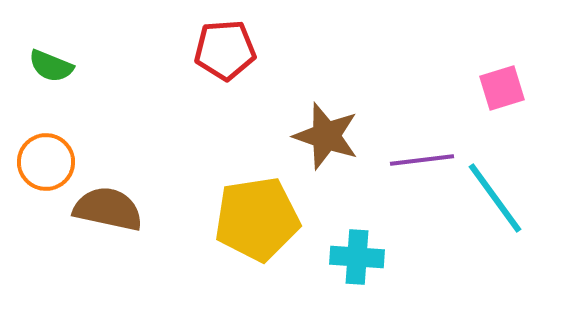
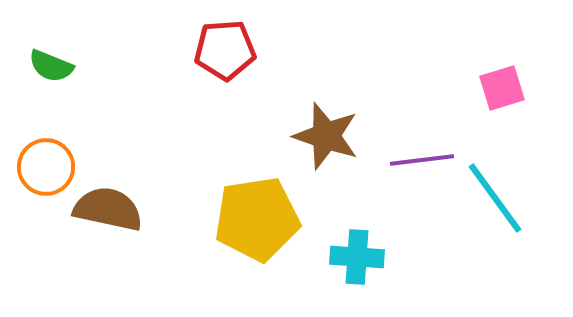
orange circle: moved 5 px down
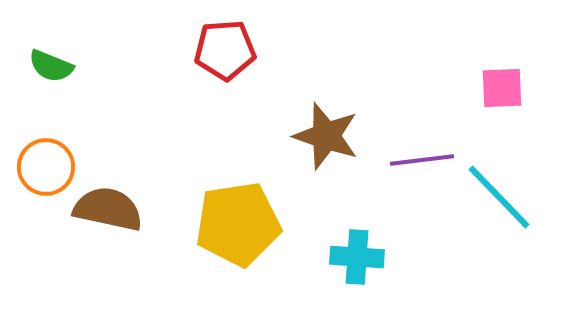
pink square: rotated 15 degrees clockwise
cyan line: moved 4 px right, 1 px up; rotated 8 degrees counterclockwise
yellow pentagon: moved 19 px left, 5 px down
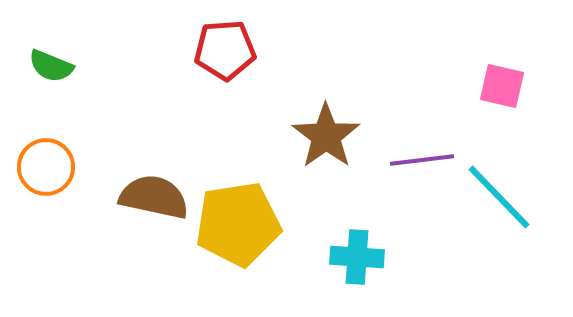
pink square: moved 2 px up; rotated 15 degrees clockwise
brown star: rotated 18 degrees clockwise
brown semicircle: moved 46 px right, 12 px up
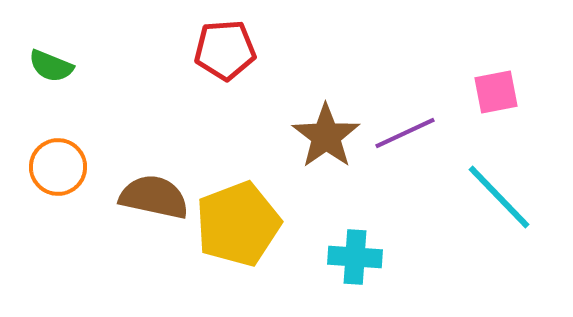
pink square: moved 6 px left, 6 px down; rotated 24 degrees counterclockwise
purple line: moved 17 px left, 27 px up; rotated 18 degrees counterclockwise
orange circle: moved 12 px right
yellow pentagon: rotated 12 degrees counterclockwise
cyan cross: moved 2 px left
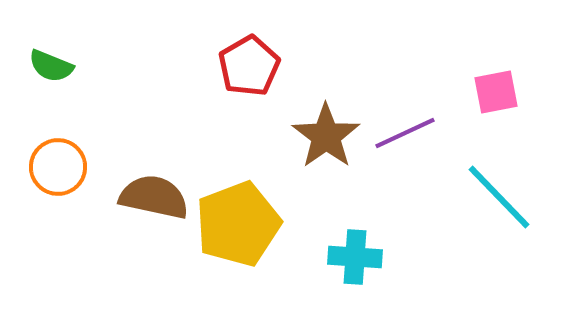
red pentagon: moved 24 px right, 16 px down; rotated 26 degrees counterclockwise
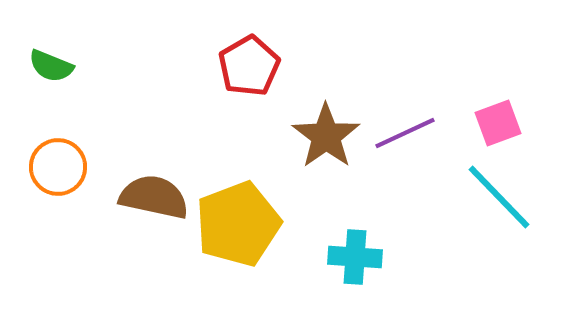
pink square: moved 2 px right, 31 px down; rotated 9 degrees counterclockwise
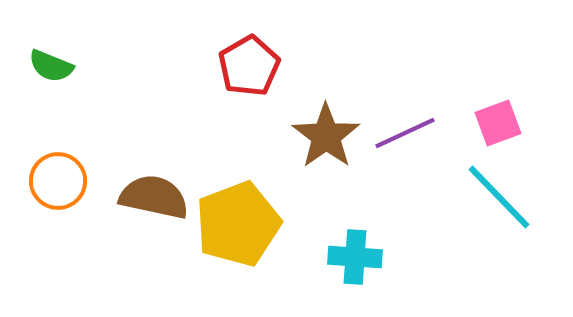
orange circle: moved 14 px down
